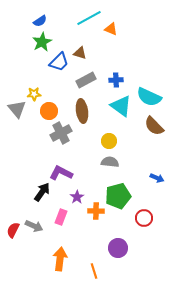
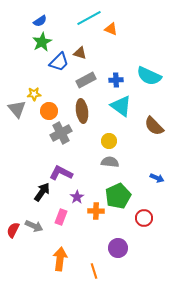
cyan semicircle: moved 21 px up
green pentagon: rotated 10 degrees counterclockwise
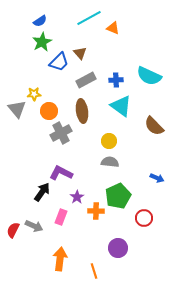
orange triangle: moved 2 px right, 1 px up
brown triangle: rotated 32 degrees clockwise
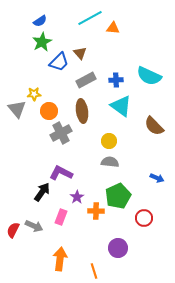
cyan line: moved 1 px right
orange triangle: rotated 16 degrees counterclockwise
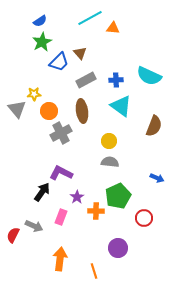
brown semicircle: rotated 115 degrees counterclockwise
red semicircle: moved 5 px down
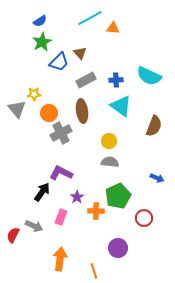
orange circle: moved 2 px down
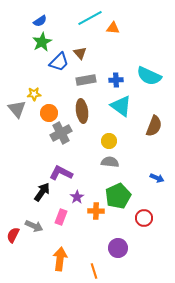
gray rectangle: rotated 18 degrees clockwise
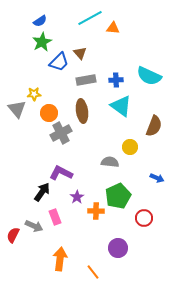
yellow circle: moved 21 px right, 6 px down
pink rectangle: moved 6 px left; rotated 42 degrees counterclockwise
orange line: moved 1 px left, 1 px down; rotated 21 degrees counterclockwise
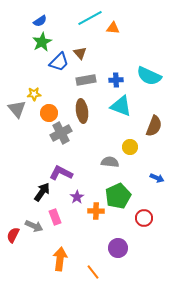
cyan triangle: rotated 15 degrees counterclockwise
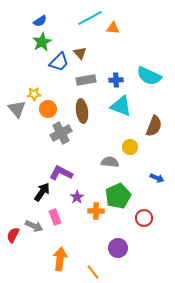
orange circle: moved 1 px left, 4 px up
